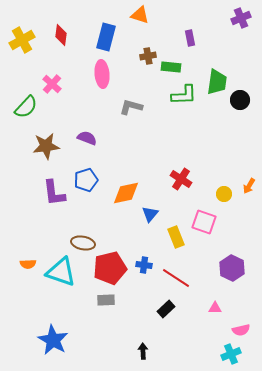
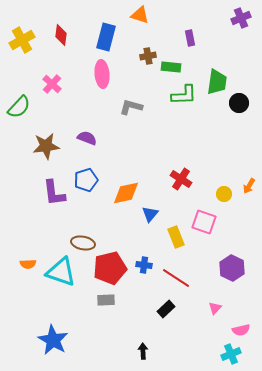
black circle: moved 1 px left, 3 px down
green semicircle: moved 7 px left
pink triangle: rotated 48 degrees counterclockwise
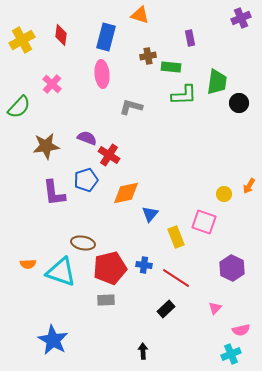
red cross: moved 72 px left, 24 px up
